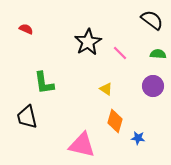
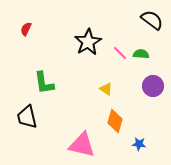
red semicircle: rotated 88 degrees counterclockwise
green semicircle: moved 17 px left
blue star: moved 1 px right, 6 px down
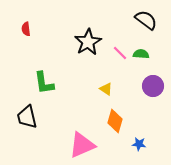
black semicircle: moved 6 px left
red semicircle: rotated 32 degrees counterclockwise
pink triangle: rotated 36 degrees counterclockwise
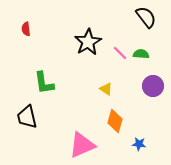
black semicircle: moved 3 px up; rotated 15 degrees clockwise
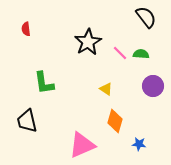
black trapezoid: moved 4 px down
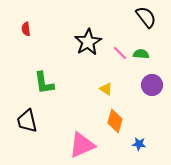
purple circle: moved 1 px left, 1 px up
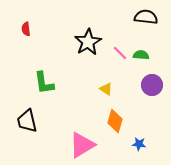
black semicircle: rotated 45 degrees counterclockwise
green semicircle: moved 1 px down
pink triangle: rotated 8 degrees counterclockwise
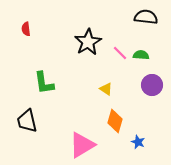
blue star: moved 1 px left, 2 px up; rotated 16 degrees clockwise
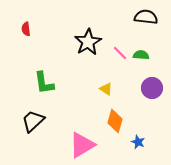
purple circle: moved 3 px down
black trapezoid: moved 6 px right; rotated 60 degrees clockwise
